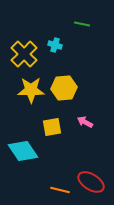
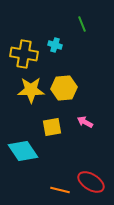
green line: rotated 56 degrees clockwise
yellow cross: rotated 36 degrees counterclockwise
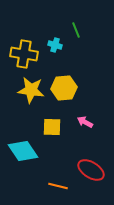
green line: moved 6 px left, 6 px down
yellow star: rotated 8 degrees clockwise
yellow square: rotated 12 degrees clockwise
red ellipse: moved 12 px up
orange line: moved 2 px left, 4 px up
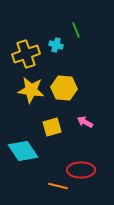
cyan cross: moved 1 px right
yellow cross: moved 2 px right; rotated 28 degrees counterclockwise
yellow hexagon: rotated 10 degrees clockwise
yellow square: rotated 18 degrees counterclockwise
red ellipse: moved 10 px left; rotated 32 degrees counterclockwise
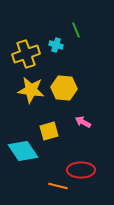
pink arrow: moved 2 px left
yellow square: moved 3 px left, 4 px down
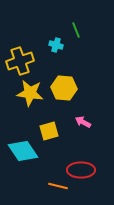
yellow cross: moved 6 px left, 7 px down
yellow star: moved 1 px left, 3 px down
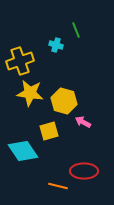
yellow hexagon: moved 13 px down; rotated 10 degrees clockwise
red ellipse: moved 3 px right, 1 px down
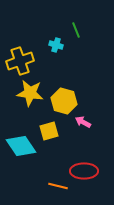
cyan diamond: moved 2 px left, 5 px up
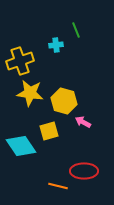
cyan cross: rotated 24 degrees counterclockwise
